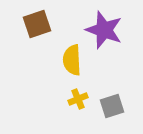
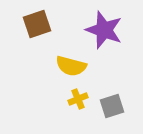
yellow semicircle: moved 1 px left, 6 px down; rotated 72 degrees counterclockwise
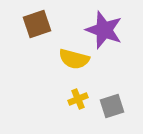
yellow semicircle: moved 3 px right, 7 px up
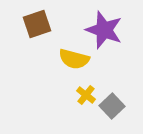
yellow cross: moved 8 px right, 4 px up; rotated 30 degrees counterclockwise
gray square: rotated 25 degrees counterclockwise
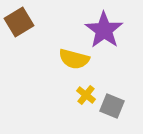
brown square: moved 18 px left, 2 px up; rotated 12 degrees counterclockwise
purple star: rotated 15 degrees clockwise
gray square: rotated 25 degrees counterclockwise
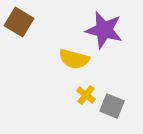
brown square: rotated 28 degrees counterclockwise
purple star: rotated 21 degrees counterclockwise
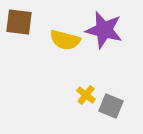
brown square: rotated 24 degrees counterclockwise
yellow semicircle: moved 9 px left, 19 px up
gray square: moved 1 px left
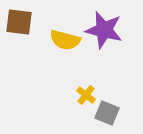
gray square: moved 4 px left, 7 px down
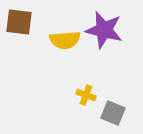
yellow semicircle: rotated 20 degrees counterclockwise
yellow cross: rotated 18 degrees counterclockwise
gray square: moved 6 px right
